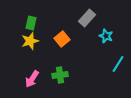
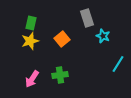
gray rectangle: rotated 60 degrees counterclockwise
cyan star: moved 3 px left
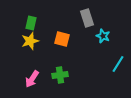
orange square: rotated 35 degrees counterclockwise
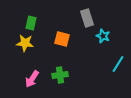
yellow star: moved 5 px left, 2 px down; rotated 24 degrees clockwise
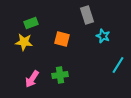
gray rectangle: moved 3 px up
green rectangle: rotated 56 degrees clockwise
yellow star: moved 1 px left, 1 px up
cyan line: moved 1 px down
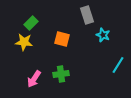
green rectangle: rotated 24 degrees counterclockwise
cyan star: moved 1 px up
green cross: moved 1 px right, 1 px up
pink arrow: moved 2 px right
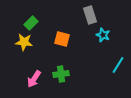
gray rectangle: moved 3 px right
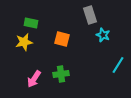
green rectangle: rotated 56 degrees clockwise
yellow star: rotated 18 degrees counterclockwise
